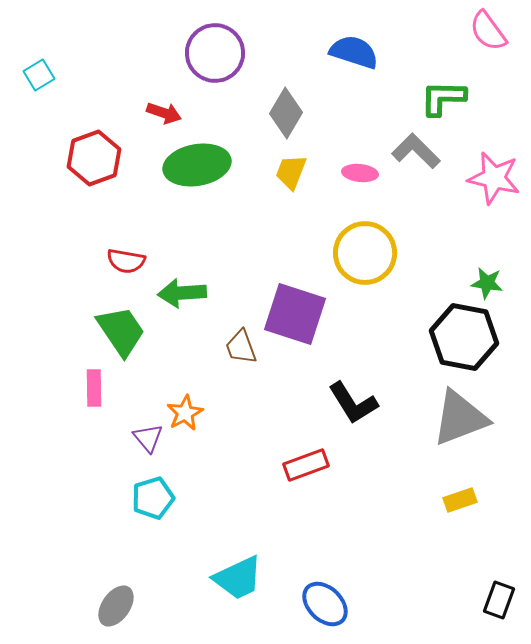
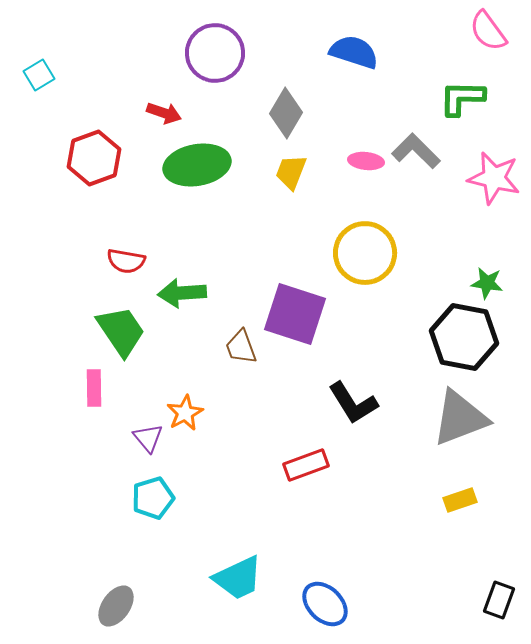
green L-shape: moved 19 px right
pink ellipse: moved 6 px right, 12 px up
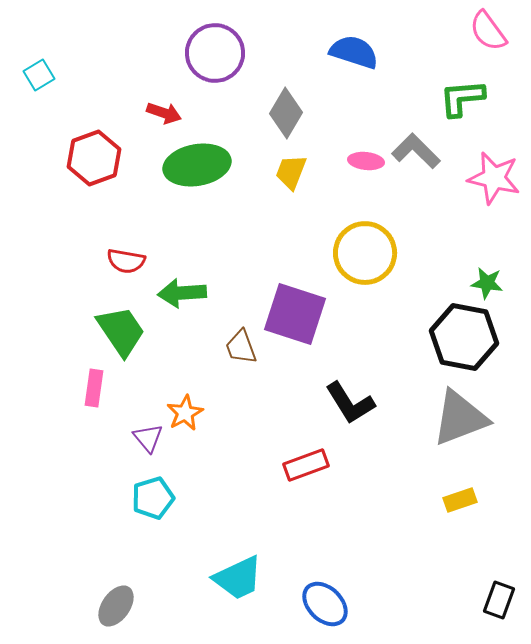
green L-shape: rotated 6 degrees counterclockwise
pink rectangle: rotated 9 degrees clockwise
black L-shape: moved 3 px left
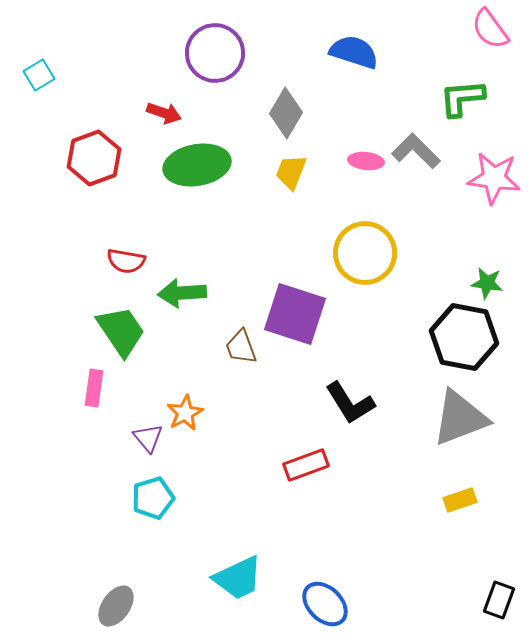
pink semicircle: moved 2 px right, 2 px up
pink star: rotated 6 degrees counterclockwise
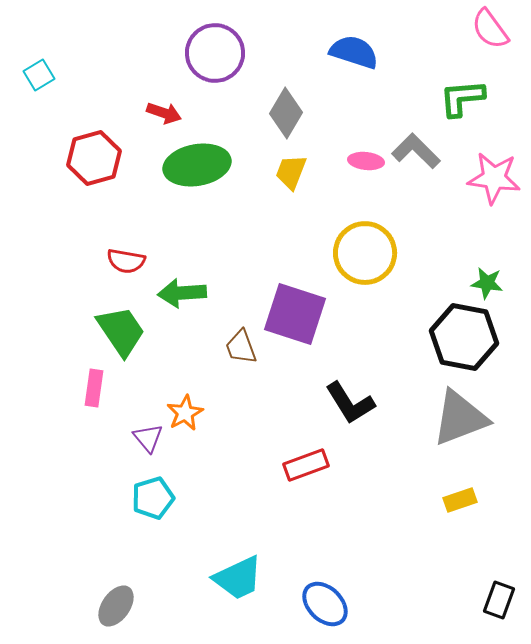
red hexagon: rotated 4 degrees clockwise
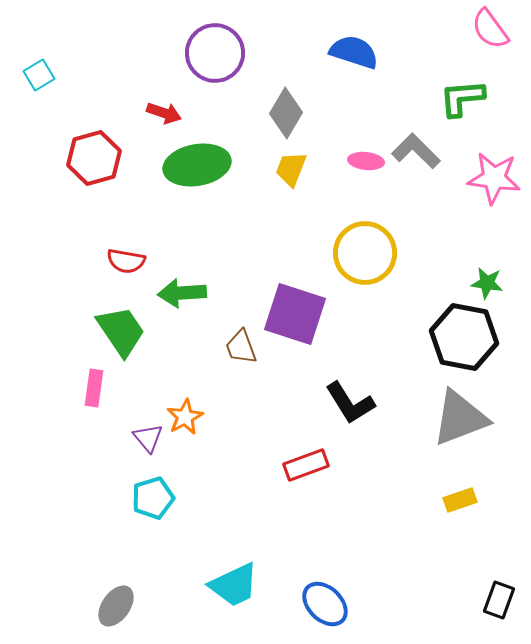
yellow trapezoid: moved 3 px up
orange star: moved 4 px down
cyan trapezoid: moved 4 px left, 7 px down
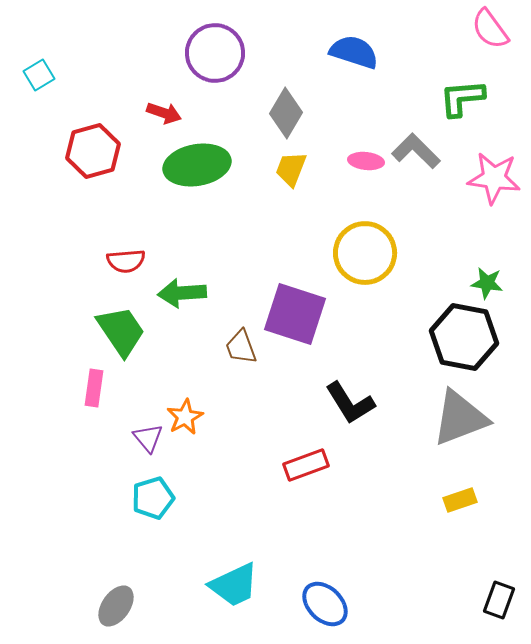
red hexagon: moved 1 px left, 7 px up
red semicircle: rotated 15 degrees counterclockwise
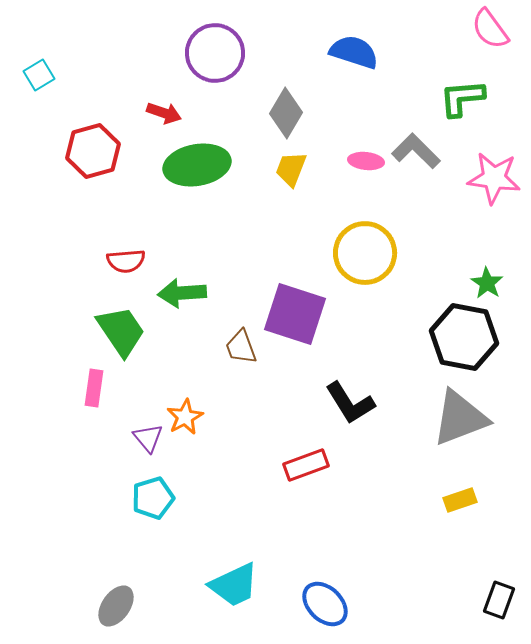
green star: rotated 24 degrees clockwise
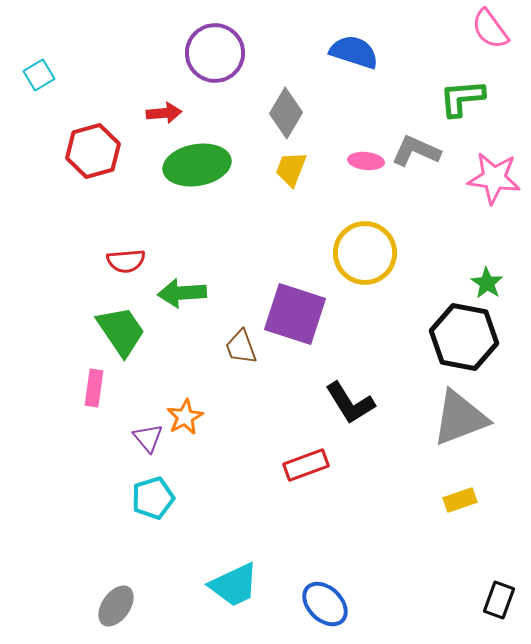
red arrow: rotated 24 degrees counterclockwise
gray L-shape: rotated 21 degrees counterclockwise
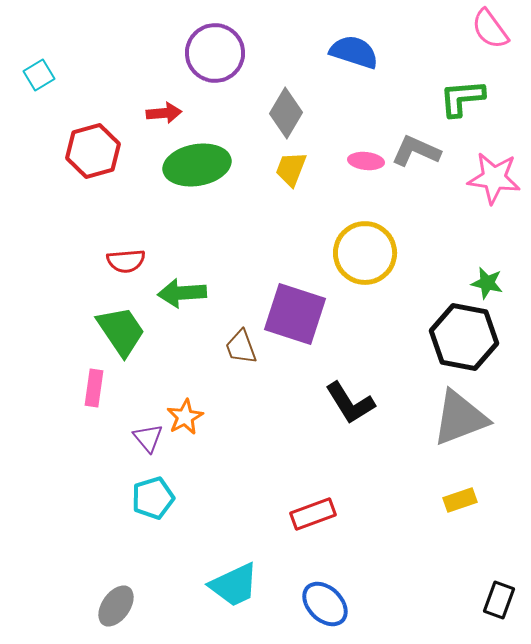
green star: rotated 20 degrees counterclockwise
red rectangle: moved 7 px right, 49 px down
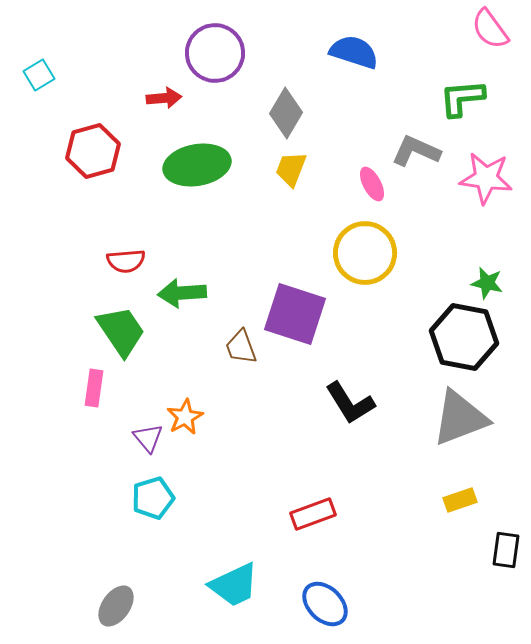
red arrow: moved 15 px up
pink ellipse: moved 6 px right, 23 px down; rotated 56 degrees clockwise
pink star: moved 8 px left
black rectangle: moved 7 px right, 50 px up; rotated 12 degrees counterclockwise
